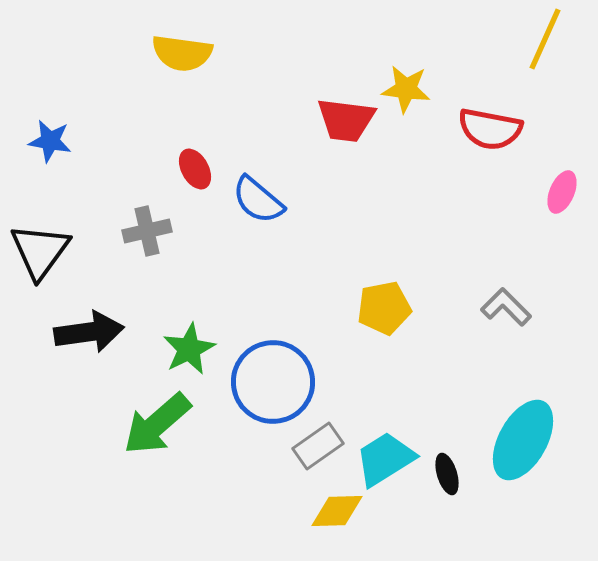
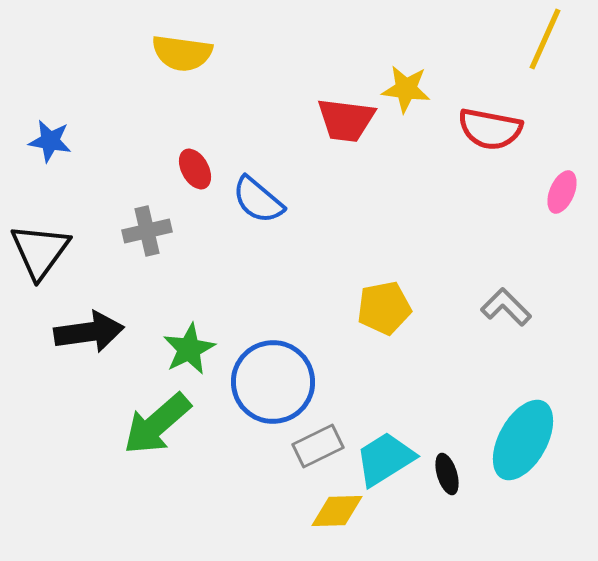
gray rectangle: rotated 9 degrees clockwise
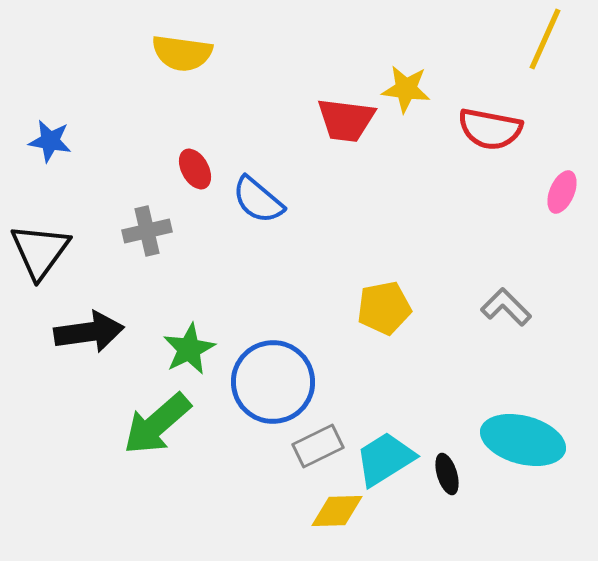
cyan ellipse: rotated 76 degrees clockwise
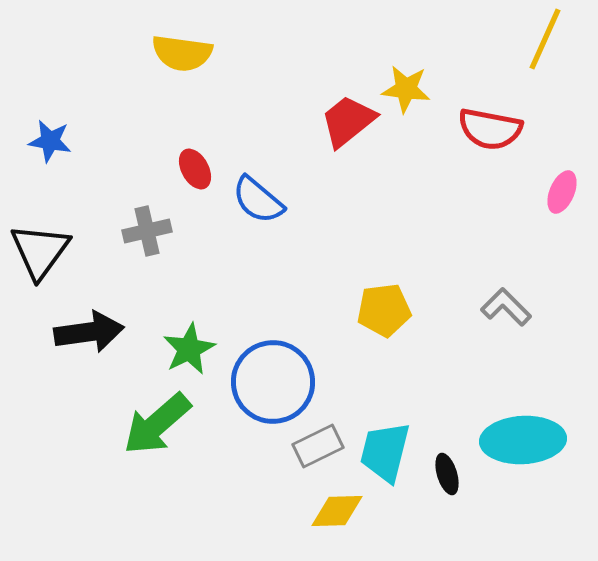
red trapezoid: moved 2 px right, 1 px down; rotated 134 degrees clockwise
yellow pentagon: moved 2 px down; rotated 4 degrees clockwise
cyan ellipse: rotated 18 degrees counterclockwise
cyan trapezoid: moved 7 px up; rotated 44 degrees counterclockwise
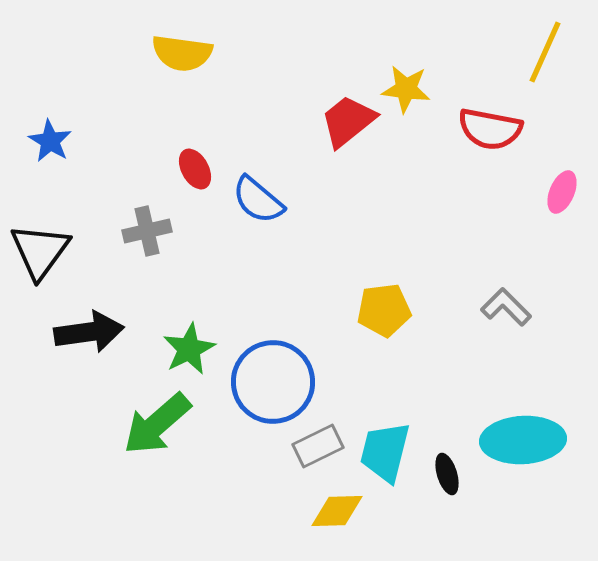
yellow line: moved 13 px down
blue star: rotated 21 degrees clockwise
